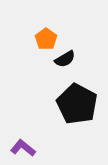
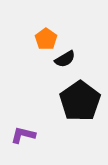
black pentagon: moved 3 px right, 3 px up; rotated 9 degrees clockwise
purple L-shape: moved 13 px up; rotated 25 degrees counterclockwise
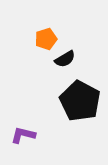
orange pentagon: rotated 20 degrees clockwise
black pentagon: rotated 9 degrees counterclockwise
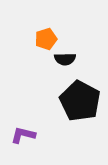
black semicircle: rotated 30 degrees clockwise
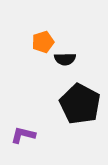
orange pentagon: moved 3 px left, 3 px down
black pentagon: moved 3 px down
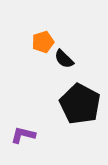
black semicircle: moved 1 px left; rotated 45 degrees clockwise
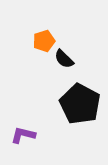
orange pentagon: moved 1 px right, 1 px up
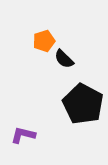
black pentagon: moved 3 px right
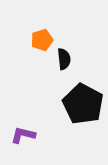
orange pentagon: moved 2 px left, 1 px up
black semicircle: rotated 140 degrees counterclockwise
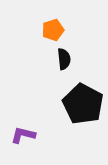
orange pentagon: moved 11 px right, 10 px up
